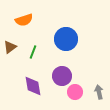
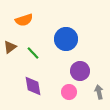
green line: moved 1 px down; rotated 64 degrees counterclockwise
purple circle: moved 18 px right, 5 px up
pink circle: moved 6 px left
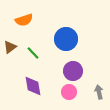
purple circle: moved 7 px left
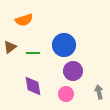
blue circle: moved 2 px left, 6 px down
green line: rotated 48 degrees counterclockwise
pink circle: moved 3 px left, 2 px down
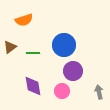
pink circle: moved 4 px left, 3 px up
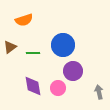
blue circle: moved 1 px left
pink circle: moved 4 px left, 3 px up
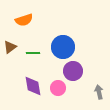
blue circle: moved 2 px down
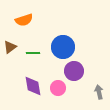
purple circle: moved 1 px right
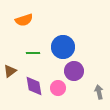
brown triangle: moved 24 px down
purple diamond: moved 1 px right
